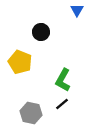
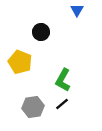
gray hexagon: moved 2 px right, 6 px up; rotated 20 degrees counterclockwise
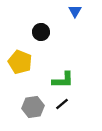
blue triangle: moved 2 px left, 1 px down
green L-shape: rotated 120 degrees counterclockwise
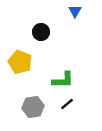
black line: moved 5 px right
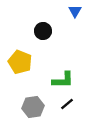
black circle: moved 2 px right, 1 px up
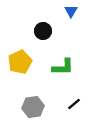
blue triangle: moved 4 px left
yellow pentagon: rotated 25 degrees clockwise
green L-shape: moved 13 px up
black line: moved 7 px right
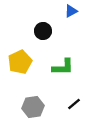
blue triangle: rotated 32 degrees clockwise
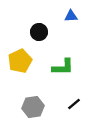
blue triangle: moved 5 px down; rotated 24 degrees clockwise
black circle: moved 4 px left, 1 px down
yellow pentagon: moved 1 px up
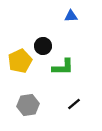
black circle: moved 4 px right, 14 px down
gray hexagon: moved 5 px left, 2 px up
